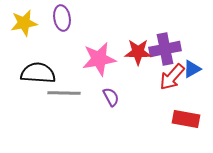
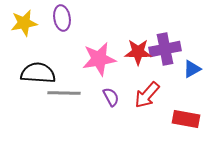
red arrow: moved 25 px left, 18 px down
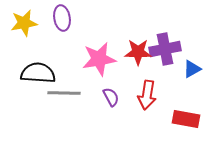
red arrow: rotated 32 degrees counterclockwise
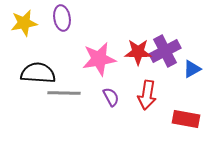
purple cross: moved 2 px down; rotated 16 degrees counterclockwise
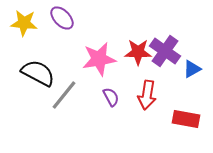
purple ellipse: rotated 35 degrees counterclockwise
yellow star: rotated 16 degrees clockwise
purple cross: rotated 28 degrees counterclockwise
black semicircle: rotated 24 degrees clockwise
gray line: moved 2 px down; rotated 52 degrees counterclockwise
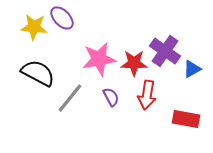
yellow star: moved 10 px right, 4 px down
red star: moved 4 px left, 11 px down
gray line: moved 6 px right, 3 px down
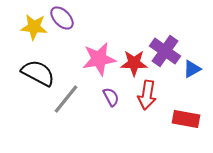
gray line: moved 4 px left, 1 px down
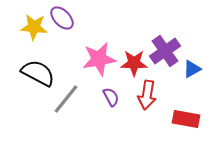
purple cross: rotated 20 degrees clockwise
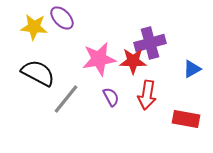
purple cross: moved 15 px left, 8 px up; rotated 20 degrees clockwise
red star: moved 1 px left, 2 px up
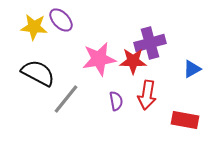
purple ellipse: moved 1 px left, 2 px down
purple semicircle: moved 5 px right, 4 px down; rotated 18 degrees clockwise
red rectangle: moved 1 px left, 1 px down
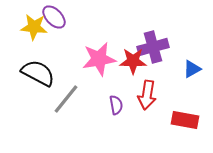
purple ellipse: moved 7 px left, 3 px up
purple cross: moved 3 px right, 4 px down
purple semicircle: moved 4 px down
